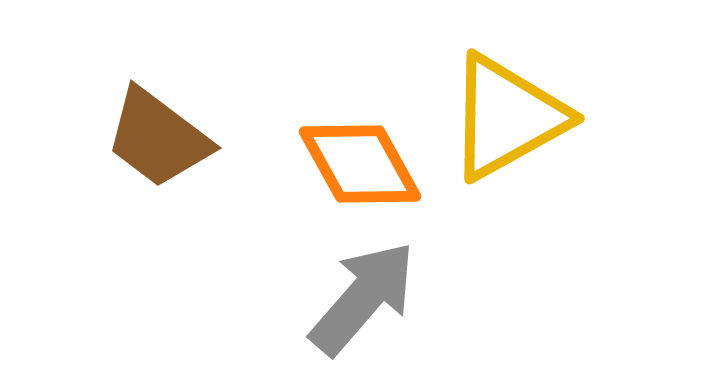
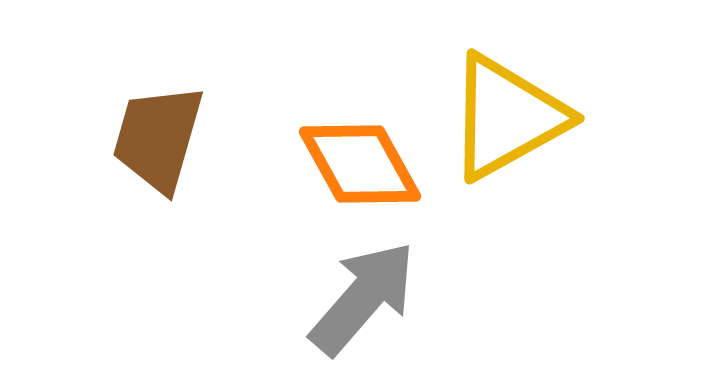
brown trapezoid: rotated 69 degrees clockwise
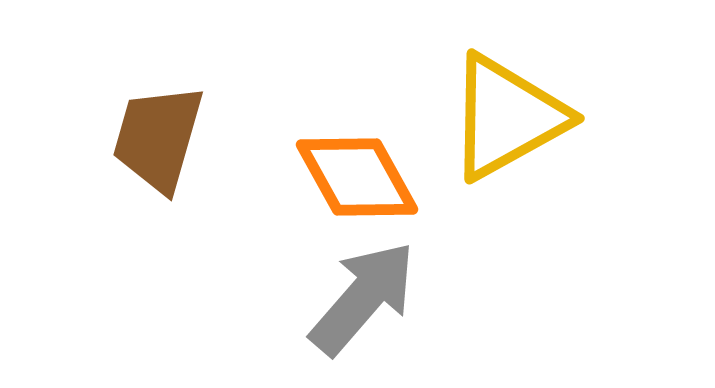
orange diamond: moved 3 px left, 13 px down
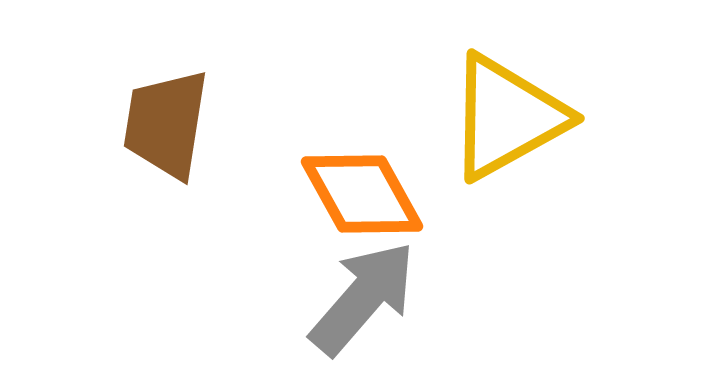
brown trapezoid: moved 8 px right, 14 px up; rotated 7 degrees counterclockwise
orange diamond: moved 5 px right, 17 px down
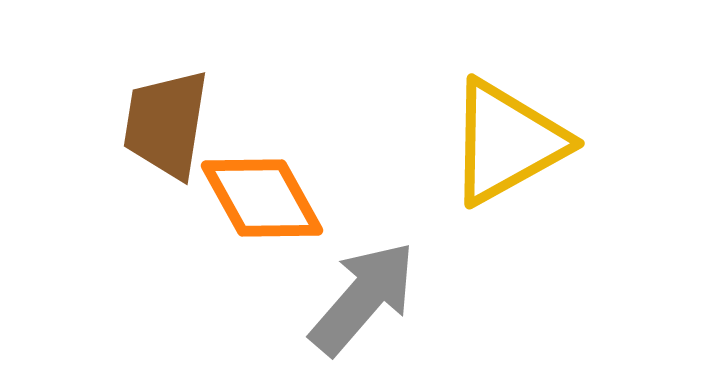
yellow triangle: moved 25 px down
orange diamond: moved 100 px left, 4 px down
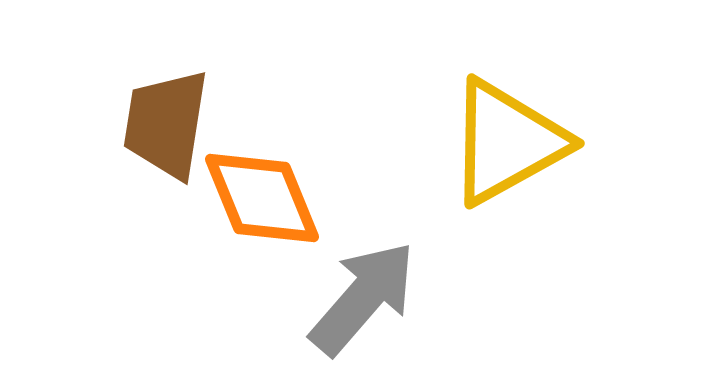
orange diamond: rotated 7 degrees clockwise
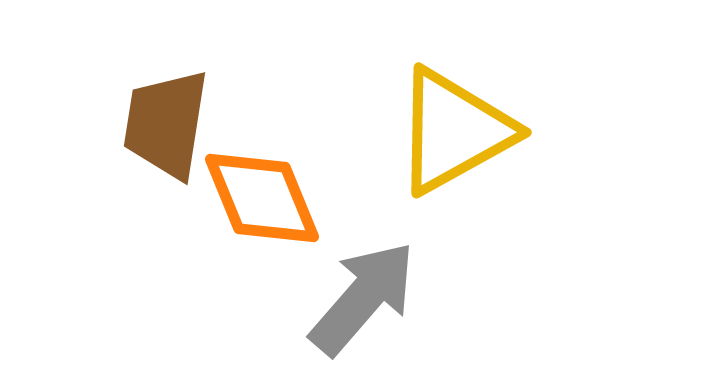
yellow triangle: moved 53 px left, 11 px up
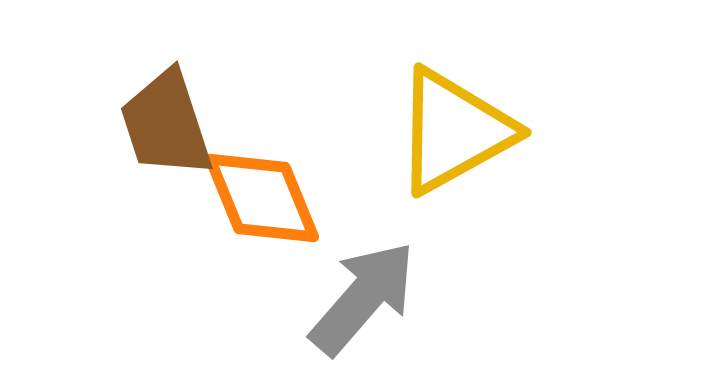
brown trapezoid: rotated 27 degrees counterclockwise
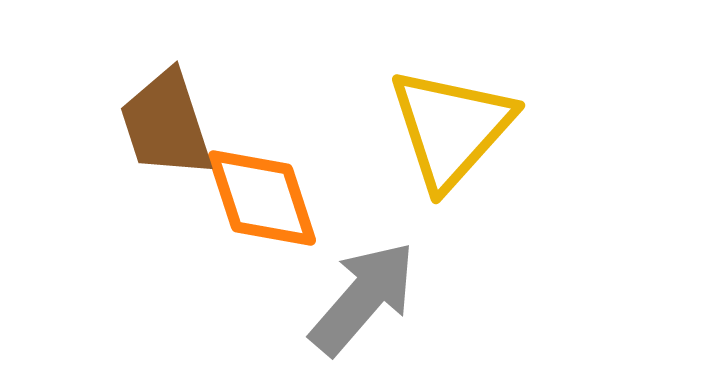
yellow triangle: moved 3 px left, 3 px up; rotated 19 degrees counterclockwise
orange diamond: rotated 4 degrees clockwise
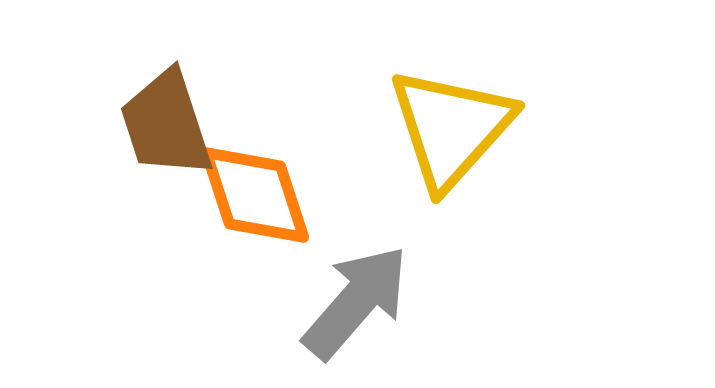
orange diamond: moved 7 px left, 3 px up
gray arrow: moved 7 px left, 4 px down
